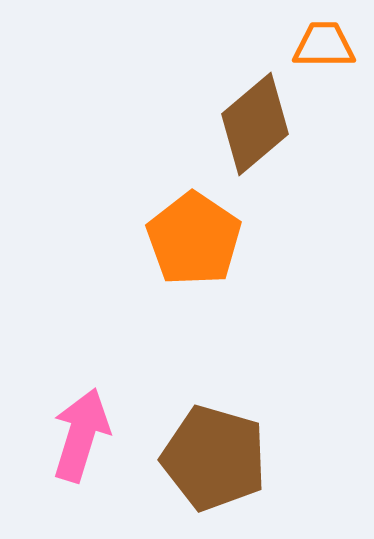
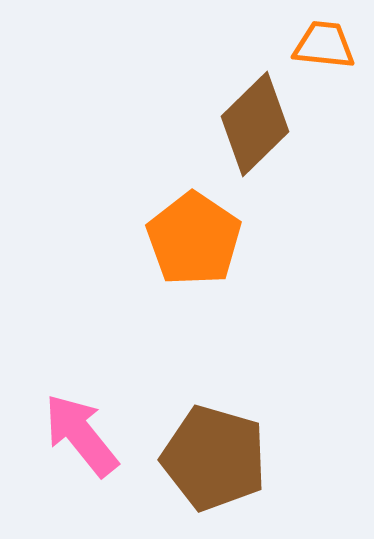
orange trapezoid: rotated 6 degrees clockwise
brown diamond: rotated 4 degrees counterclockwise
pink arrow: rotated 56 degrees counterclockwise
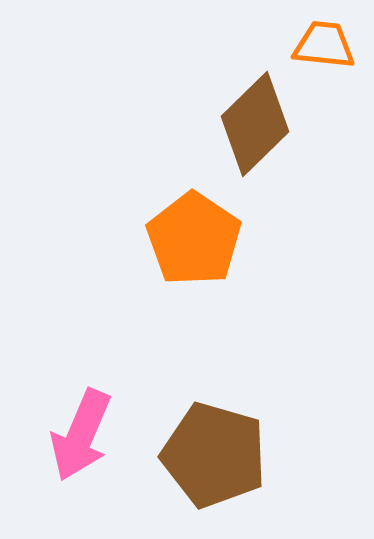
pink arrow: rotated 118 degrees counterclockwise
brown pentagon: moved 3 px up
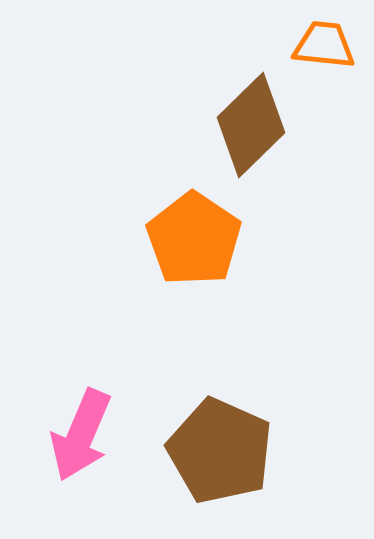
brown diamond: moved 4 px left, 1 px down
brown pentagon: moved 6 px right, 4 px up; rotated 8 degrees clockwise
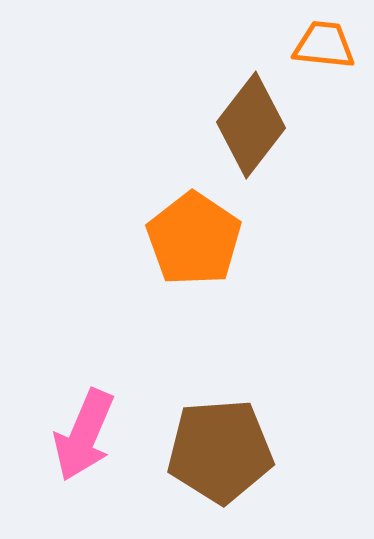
brown diamond: rotated 8 degrees counterclockwise
pink arrow: moved 3 px right
brown pentagon: rotated 28 degrees counterclockwise
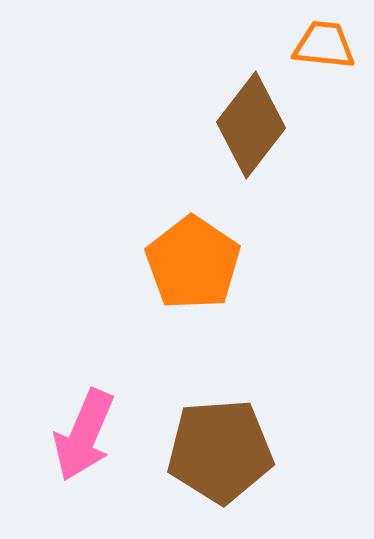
orange pentagon: moved 1 px left, 24 px down
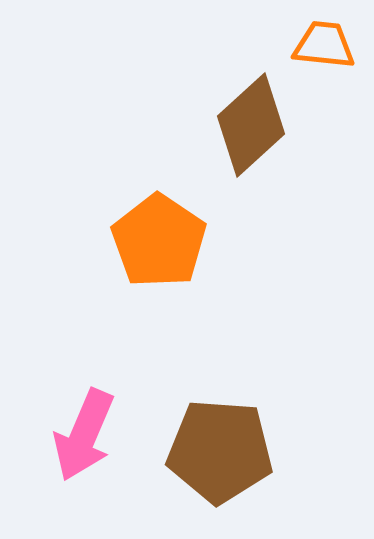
brown diamond: rotated 10 degrees clockwise
orange pentagon: moved 34 px left, 22 px up
brown pentagon: rotated 8 degrees clockwise
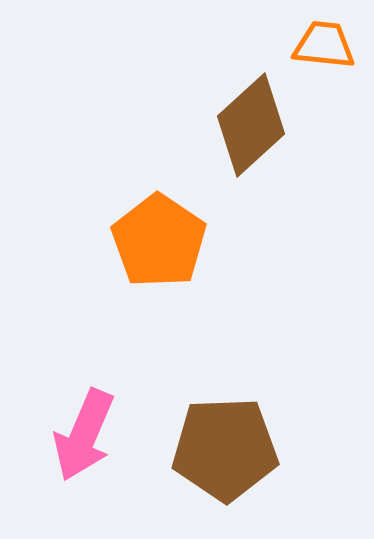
brown pentagon: moved 5 px right, 2 px up; rotated 6 degrees counterclockwise
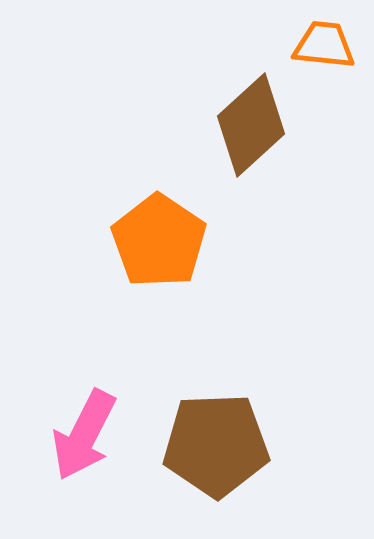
pink arrow: rotated 4 degrees clockwise
brown pentagon: moved 9 px left, 4 px up
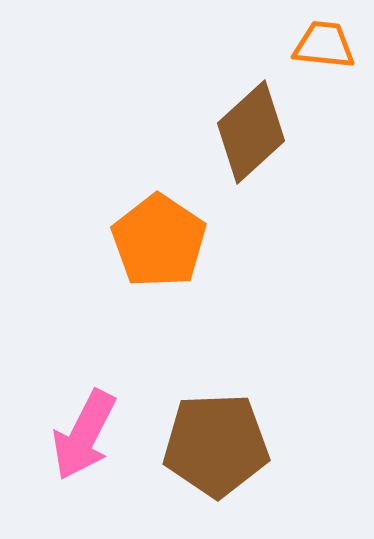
brown diamond: moved 7 px down
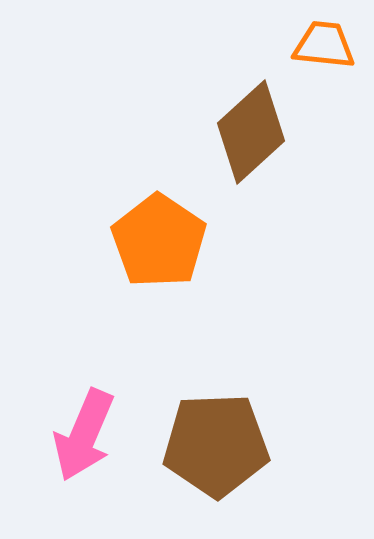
pink arrow: rotated 4 degrees counterclockwise
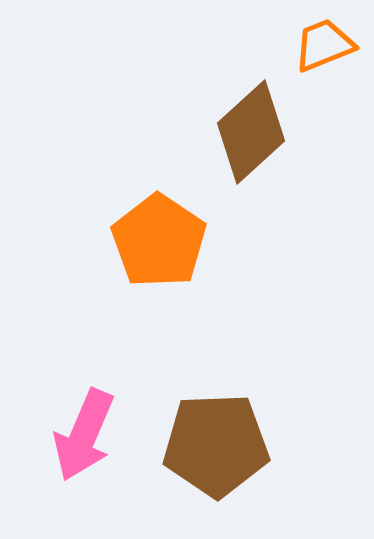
orange trapezoid: rotated 28 degrees counterclockwise
